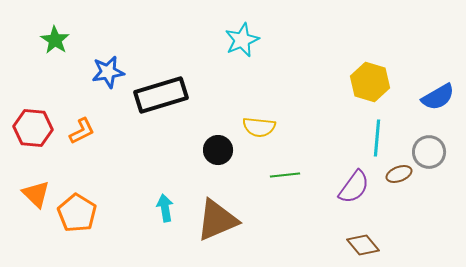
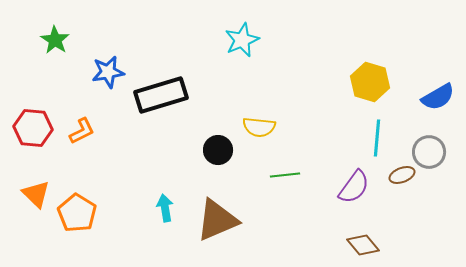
brown ellipse: moved 3 px right, 1 px down
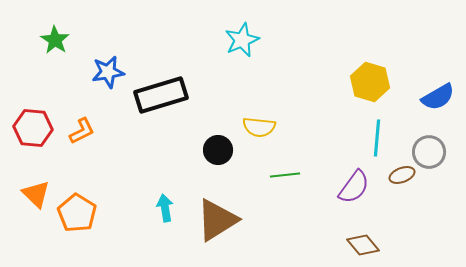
brown triangle: rotated 9 degrees counterclockwise
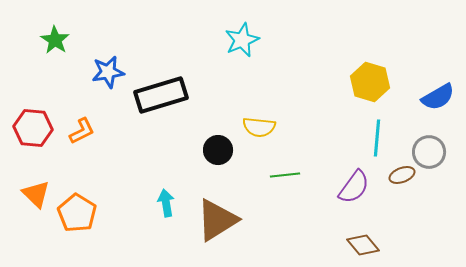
cyan arrow: moved 1 px right, 5 px up
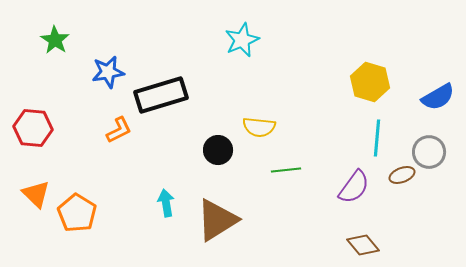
orange L-shape: moved 37 px right, 1 px up
green line: moved 1 px right, 5 px up
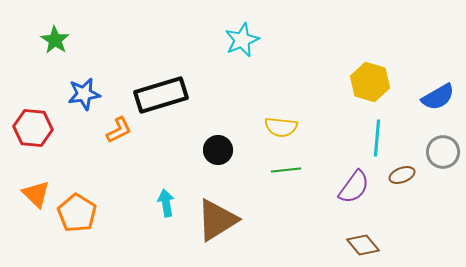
blue star: moved 24 px left, 22 px down
yellow semicircle: moved 22 px right
gray circle: moved 14 px right
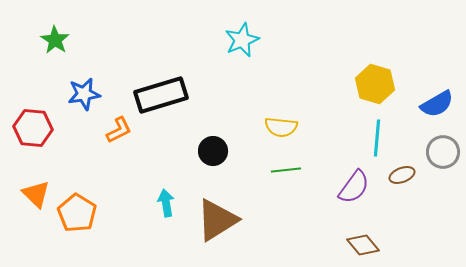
yellow hexagon: moved 5 px right, 2 px down
blue semicircle: moved 1 px left, 7 px down
black circle: moved 5 px left, 1 px down
